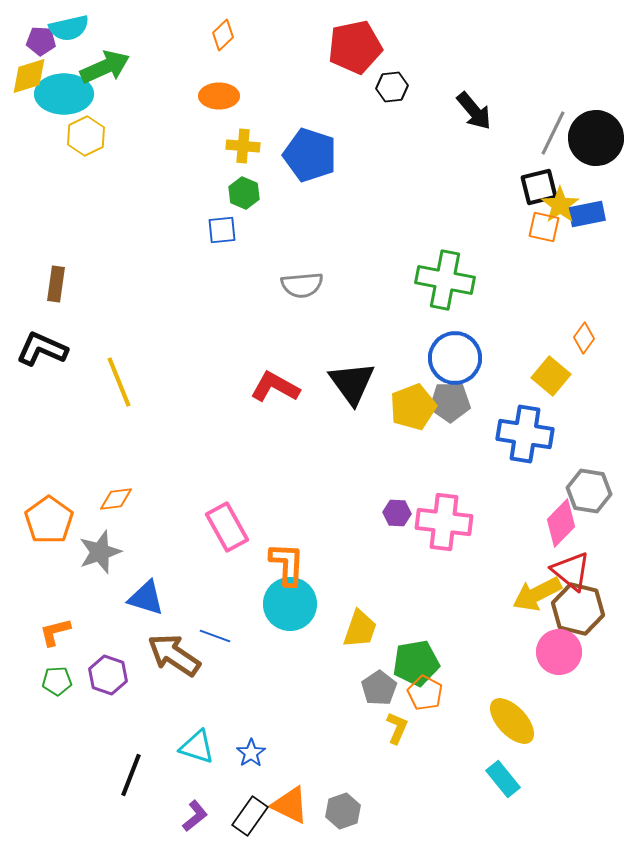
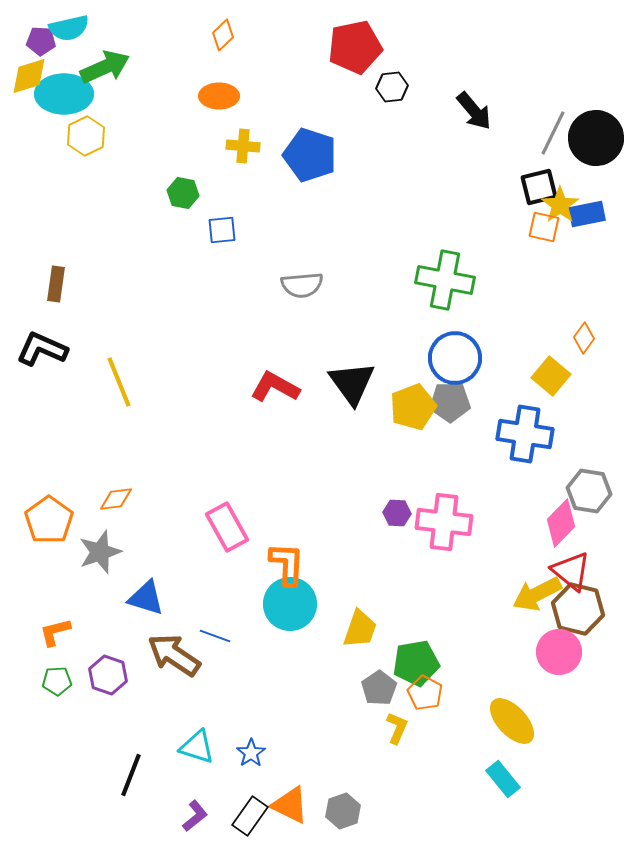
green hexagon at (244, 193): moved 61 px left; rotated 12 degrees counterclockwise
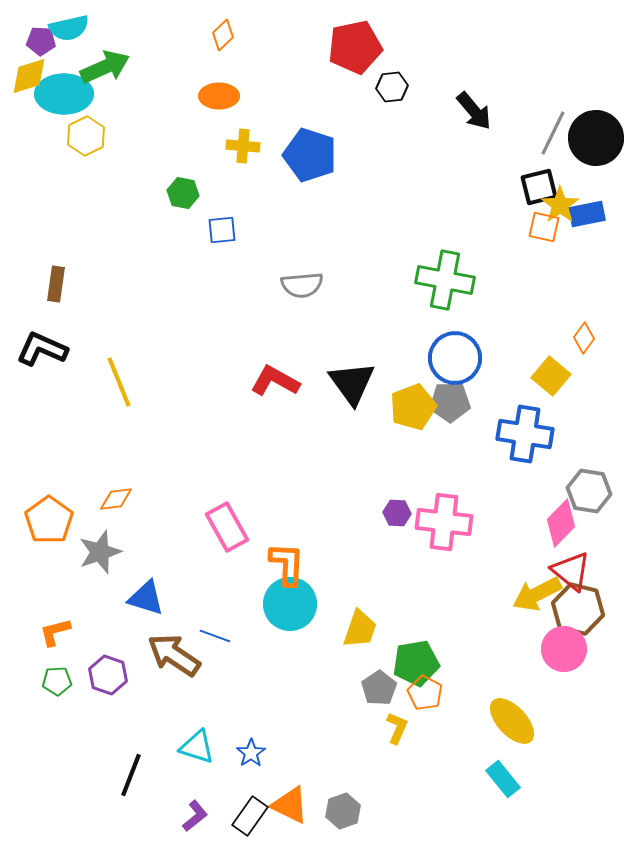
red L-shape at (275, 387): moved 6 px up
pink circle at (559, 652): moved 5 px right, 3 px up
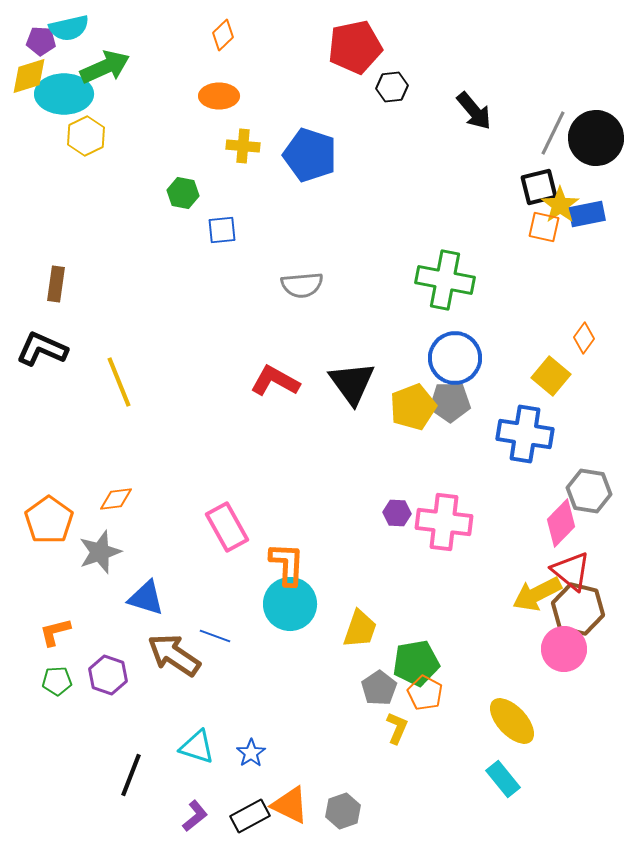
black rectangle at (250, 816): rotated 27 degrees clockwise
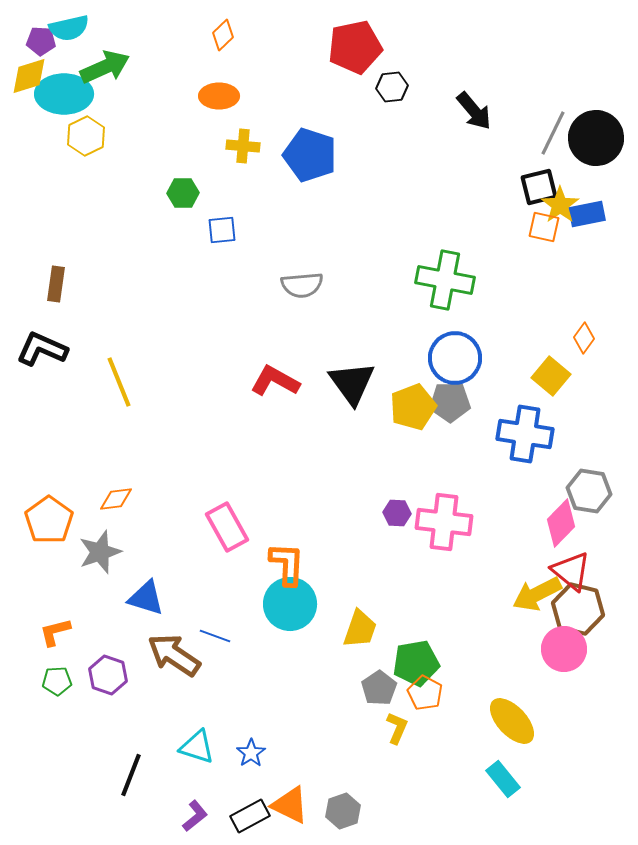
green hexagon at (183, 193): rotated 12 degrees counterclockwise
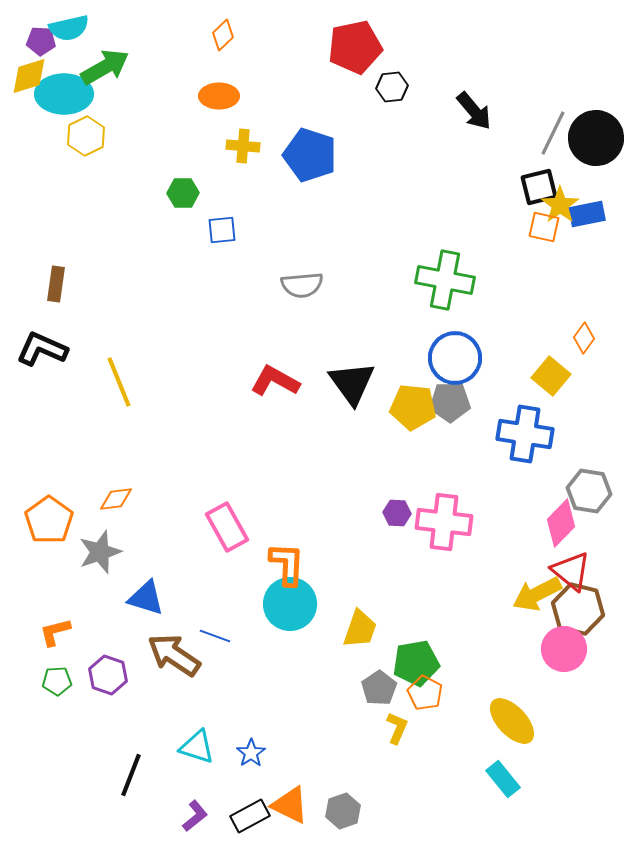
green arrow at (105, 67): rotated 6 degrees counterclockwise
yellow pentagon at (413, 407): rotated 27 degrees clockwise
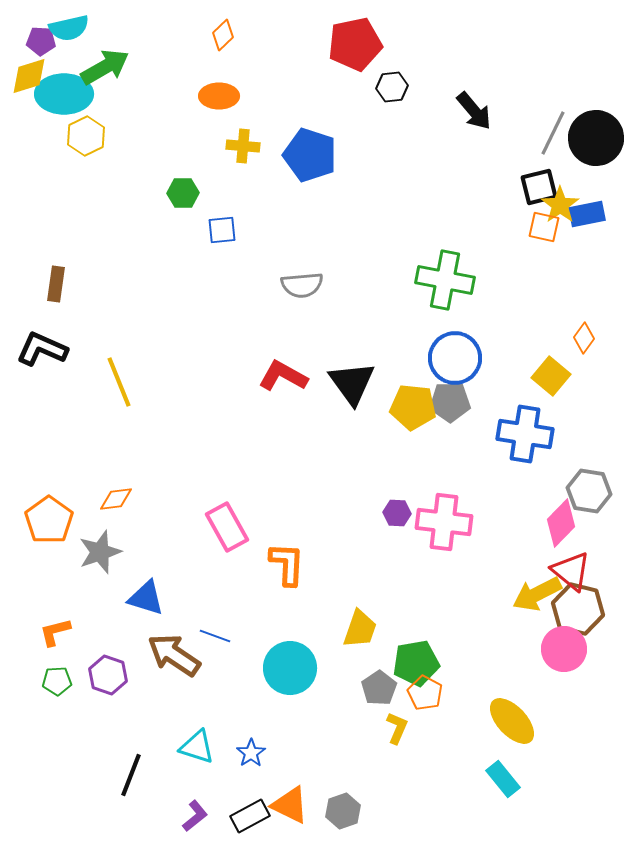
red pentagon at (355, 47): moved 3 px up
red L-shape at (275, 381): moved 8 px right, 5 px up
cyan circle at (290, 604): moved 64 px down
